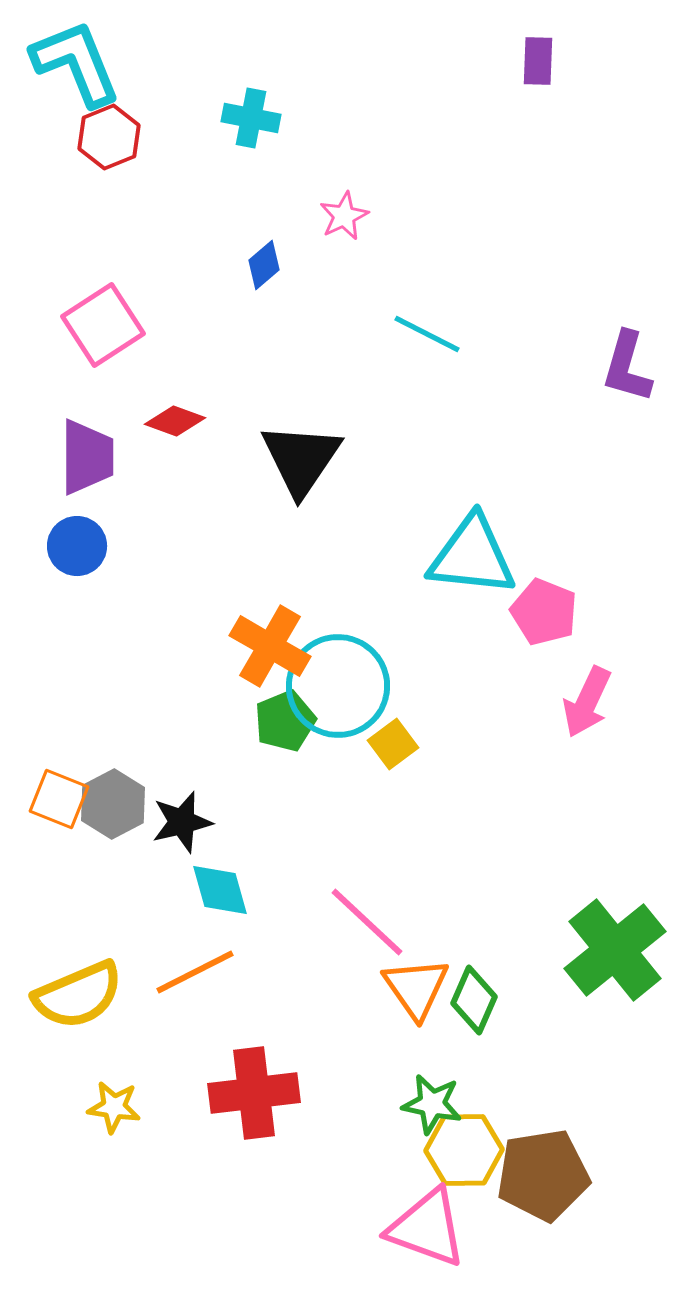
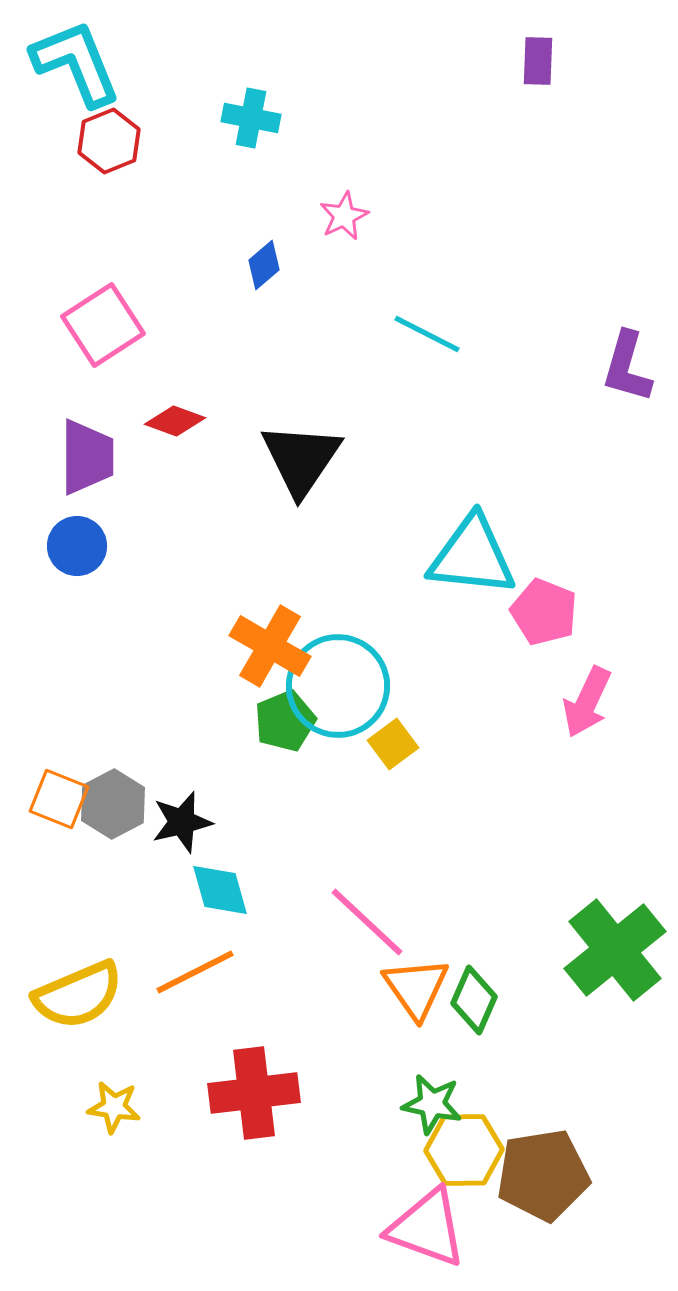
red hexagon: moved 4 px down
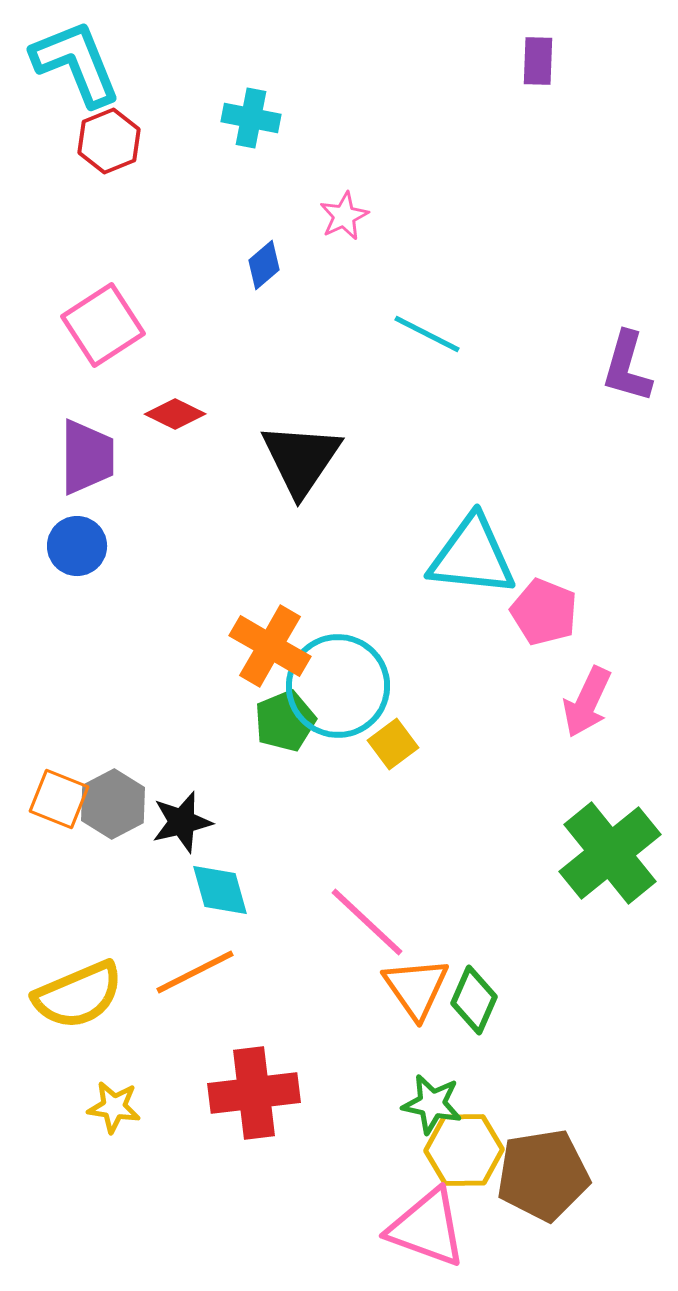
red diamond: moved 7 px up; rotated 6 degrees clockwise
green cross: moved 5 px left, 97 px up
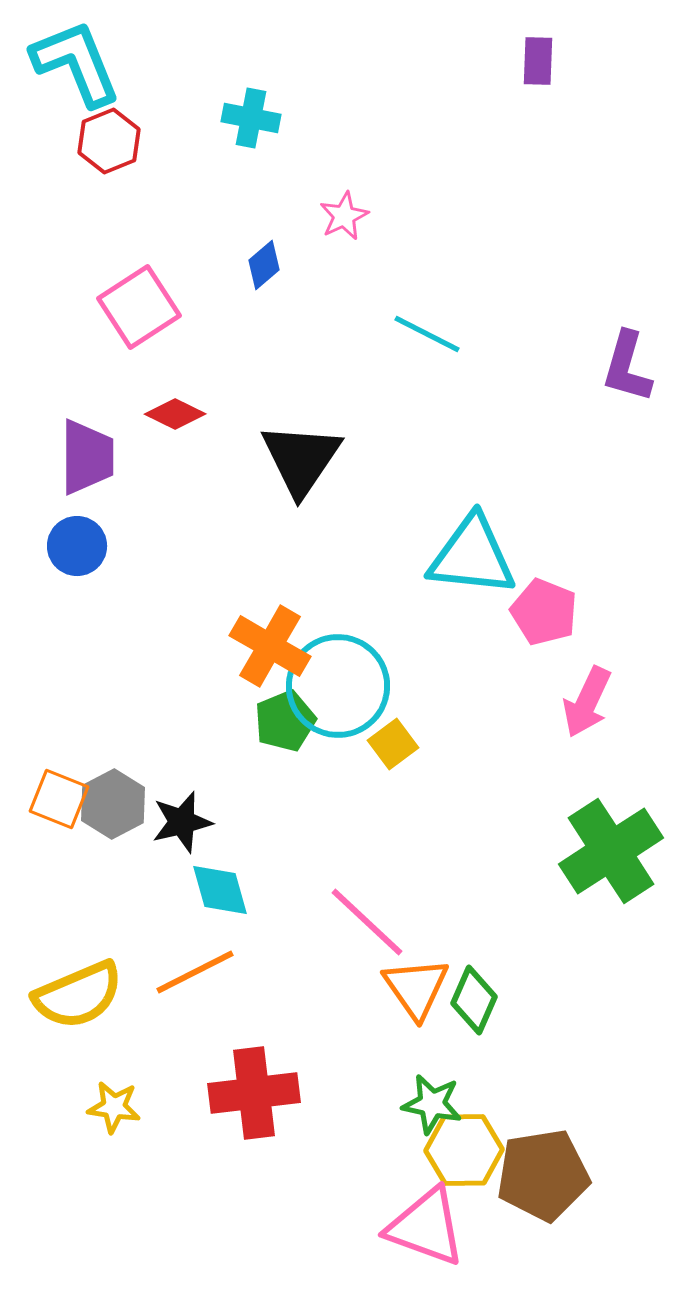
pink square: moved 36 px right, 18 px up
green cross: moved 1 px right, 2 px up; rotated 6 degrees clockwise
pink triangle: moved 1 px left, 1 px up
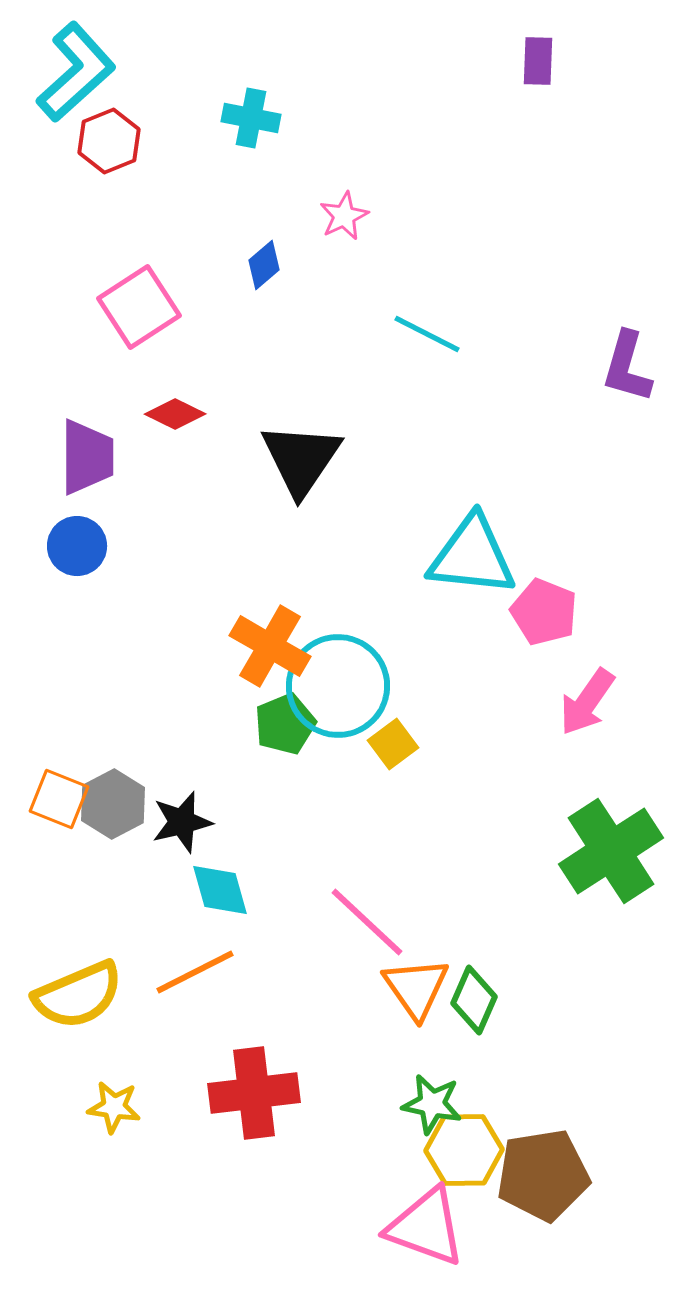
cyan L-shape: moved 9 px down; rotated 70 degrees clockwise
pink arrow: rotated 10 degrees clockwise
green pentagon: moved 3 px down
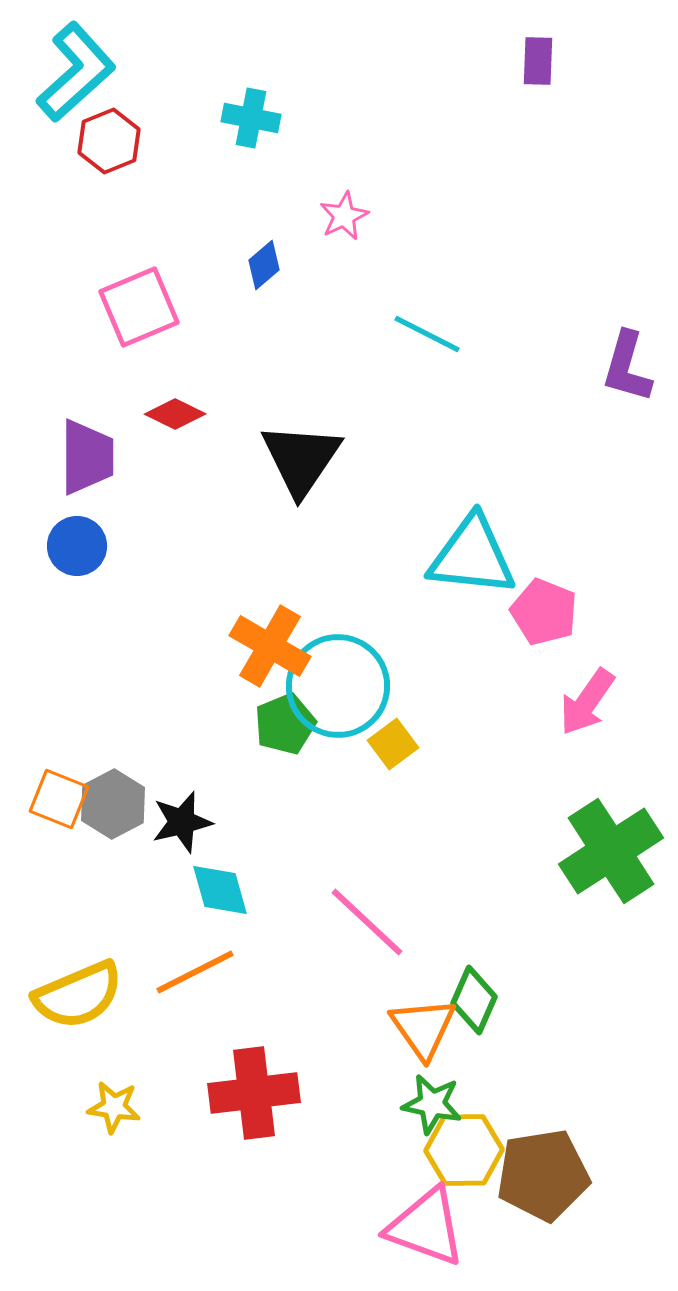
pink square: rotated 10 degrees clockwise
orange triangle: moved 7 px right, 40 px down
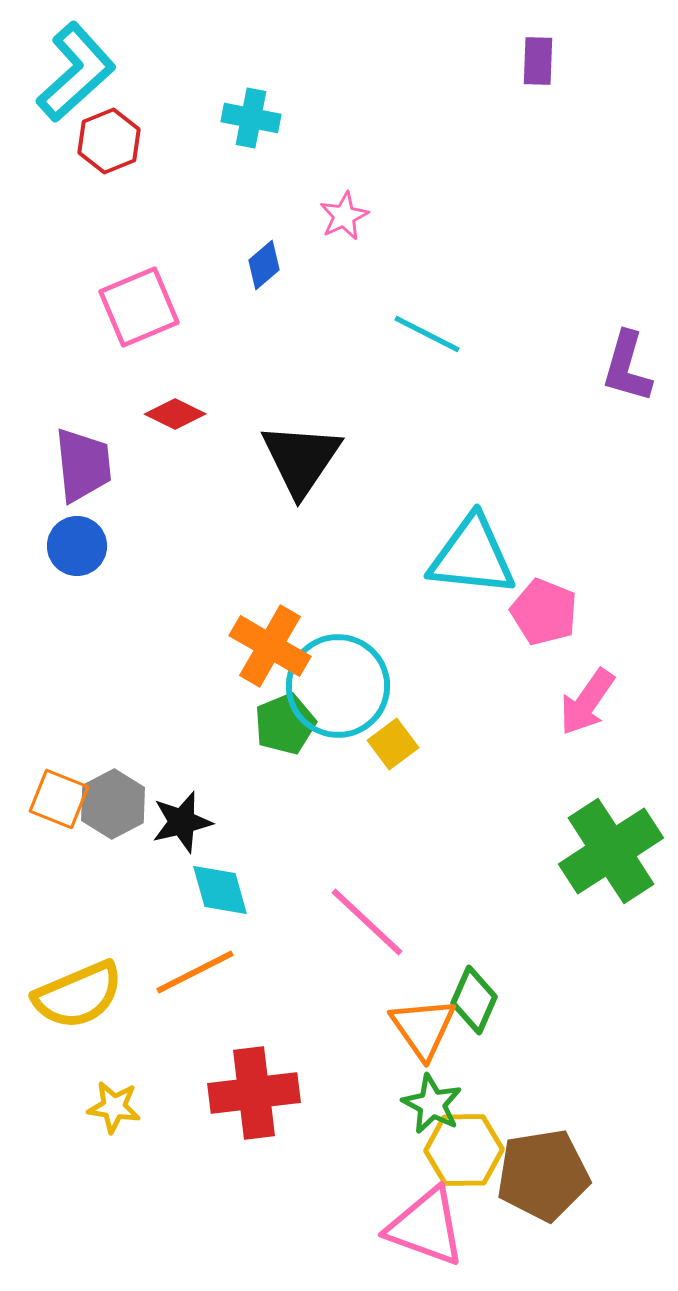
purple trapezoid: moved 4 px left, 8 px down; rotated 6 degrees counterclockwise
green star: rotated 16 degrees clockwise
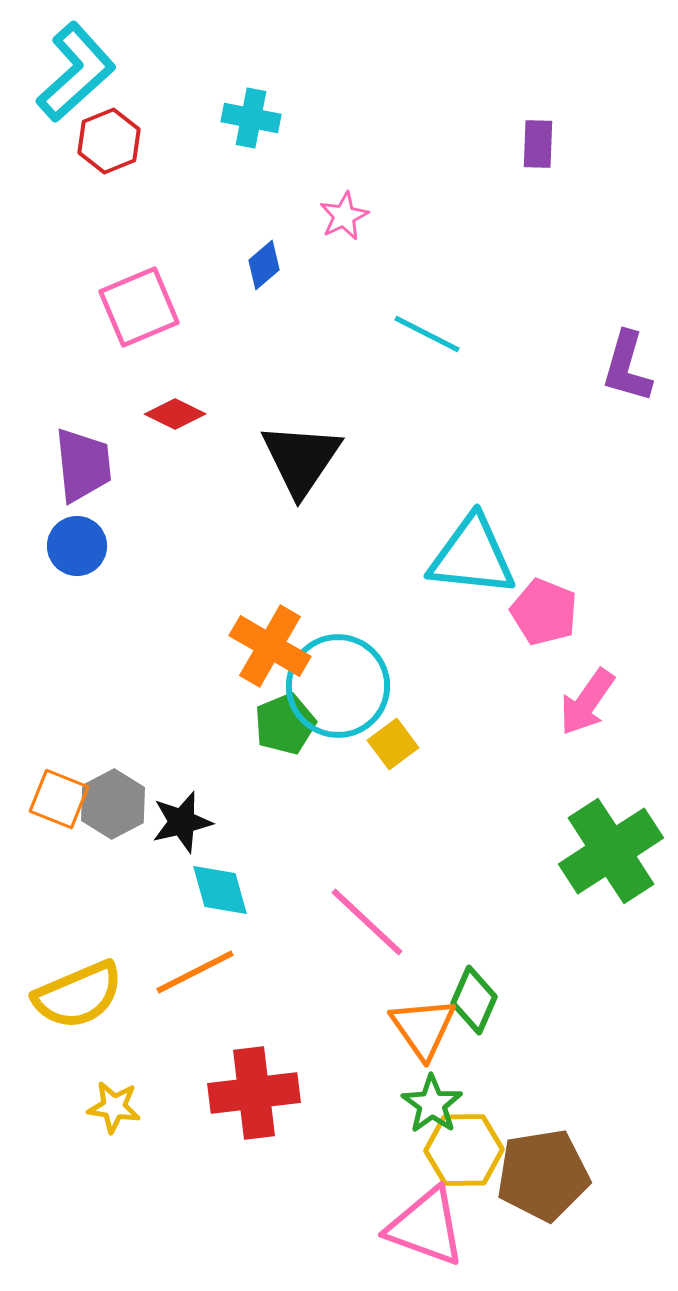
purple rectangle: moved 83 px down
green star: rotated 8 degrees clockwise
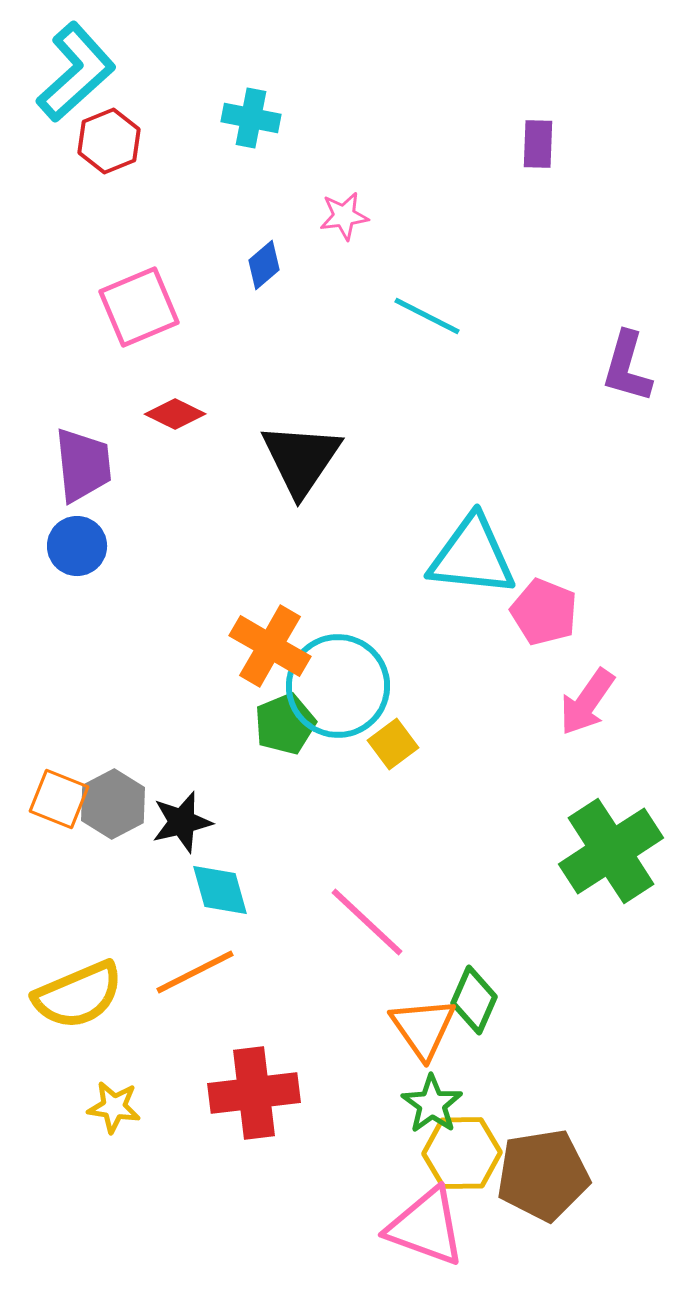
pink star: rotated 18 degrees clockwise
cyan line: moved 18 px up
yellow hexagon: moved 2 px left, 3 px down
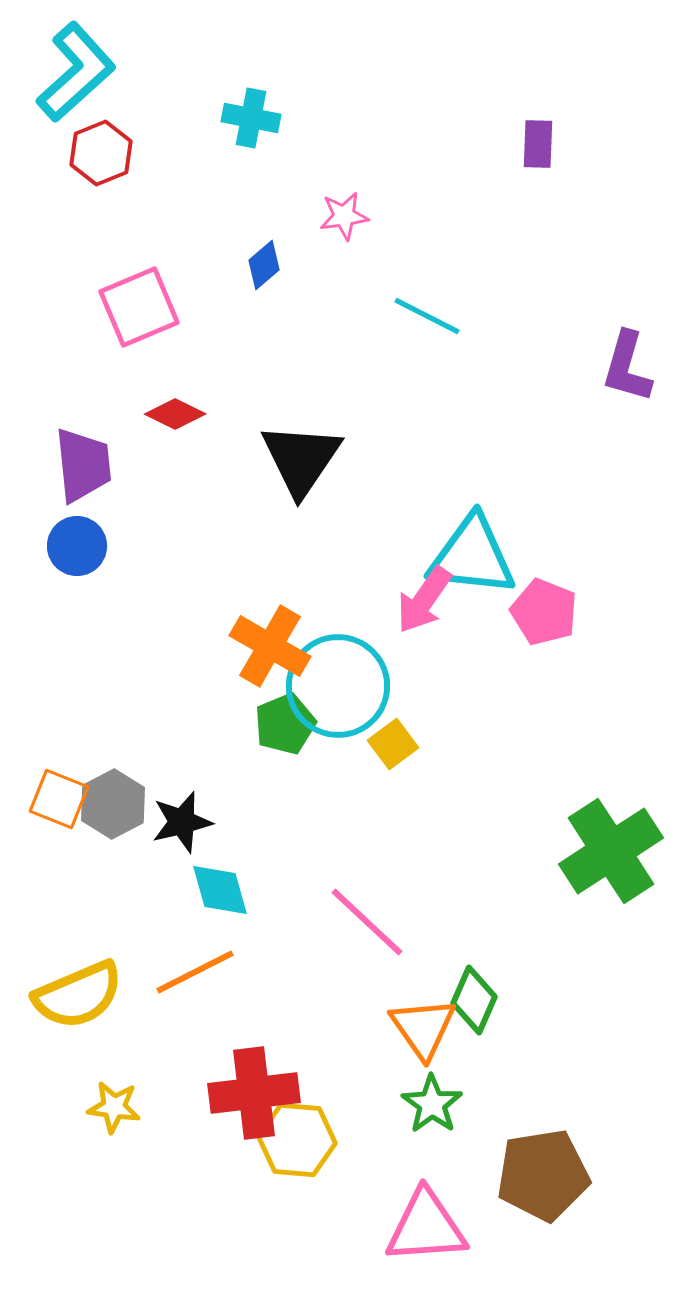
red hexagon: moved 8 px left, 12 px down
pink arrow: moved 163 px left, 102 px up
yellow hexagon: moved 165 px left, 13 px up; rotated 6 degrees clockwise
pink triangle: rotated 24 degrees counterclockwise
